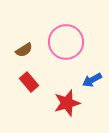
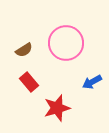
pink circle: moved 1 px down
blue arrow: moved 2 px down
red star: moved 10 px left, 5 px down
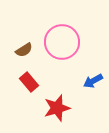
pink circle: moved 4 px left, 1 px up
blue arrow: moved 1 px right, 1 px up
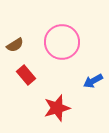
brown semicircle: moved 9 px left, 5 px up
red rectangle: moved 3 px left, 7 px up
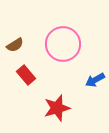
pink circle: moved 1 px right, 2 px down
blue arrow: moved 2 px right, 1 px up
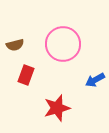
brown semicircle: rotated 18 degrees clockwise
red rectangle: rotated 60 degrees clockwise
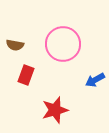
brown semicircle: rotated 24 degrees clockwise
red star: moved 2 px left, 2 px down
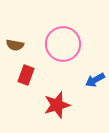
red star: moved 2 px right, 5 px up
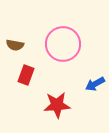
blue arrow: moved 4 px down
red star: rotated 12 degrees clockwise
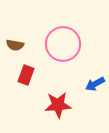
red star: moved 1 px right
